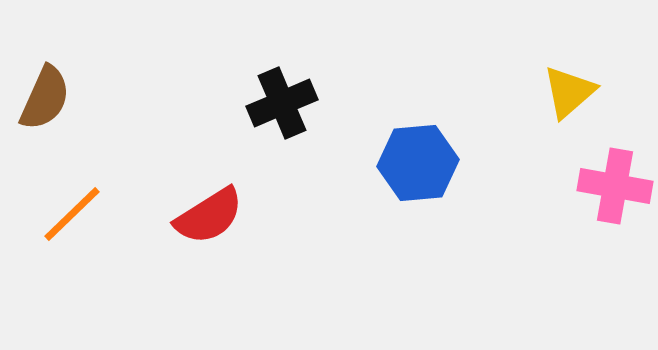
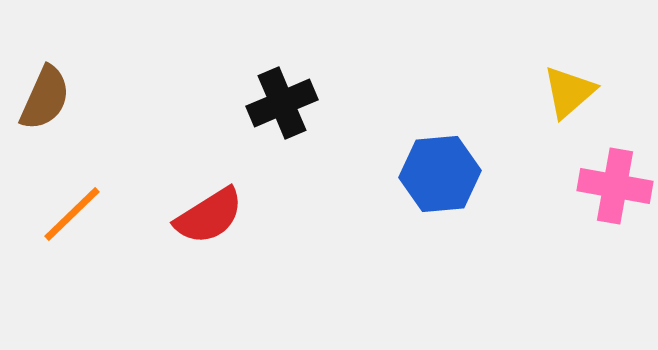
blue hexagon: moved 22 px right, 11 px down
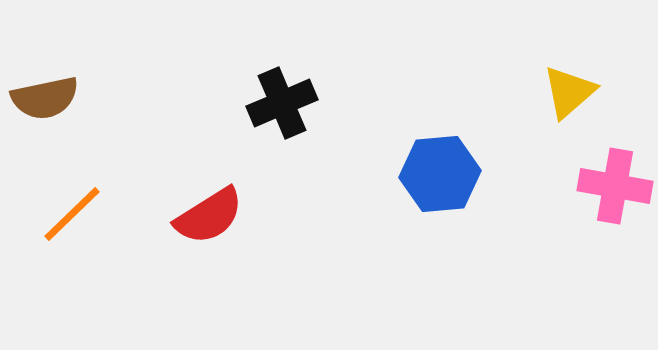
brown semicircle: rotated 54 degrees clockwise
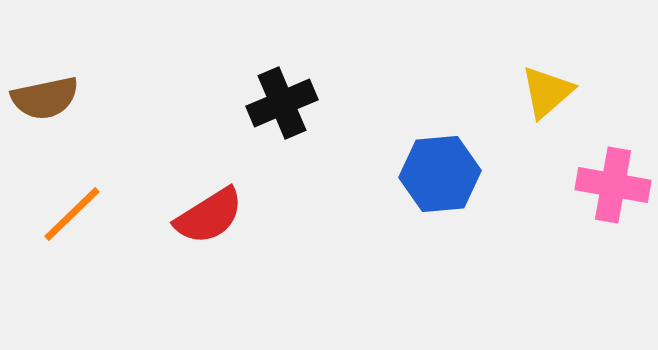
yellow triangle: moved 22 px left
pink cross: moved 2 px left, 1 px up
